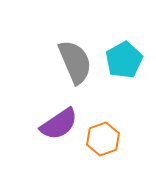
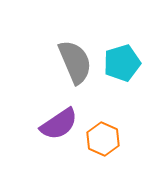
cyan pentagon: moved 2 px left, 3 px down; rotated 12 degrees clockwise
orange hexagon: rotated 16 degrees counterclockwise
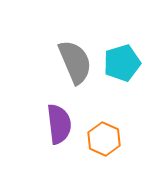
purple semicircle: rotated 63 degrees counterclockwise
orange hexagon: moved 1 px right
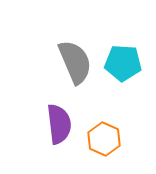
cyan pentagon: moved 1 px right; rotated 21 degrees clockwise
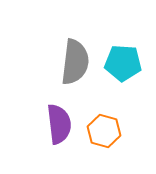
gray semicircle: rotated 30 degrees clockwise
orange hexagon: moved 8 px up; rotated 8 degrees counterclockwise
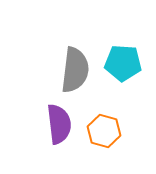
gray semicircle: moved 8 px down
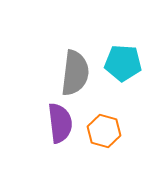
gray semicircle: moved 3 px down
purple semicircle: moved 1 px right, 1 px up
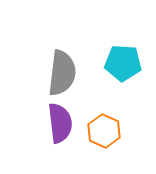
gray semicircle: moved 13 px left
orange hexagon: rotated 8 degrees clockwise
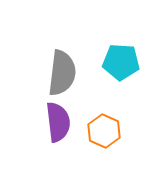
cyan pentagon: moved 2 px left, 1 px up
purple semicircle: moved 2 px left, 1 px up
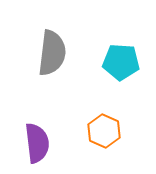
gray semicircle: moved 10 px left, 20 px up
purple semicircle: moved 21 px left, 21 px down
